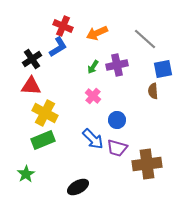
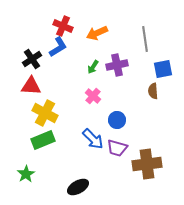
gray line: rotated 40 degrees clockwise
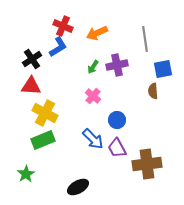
purple trapezoid: rotated 45 degrees clockwise
